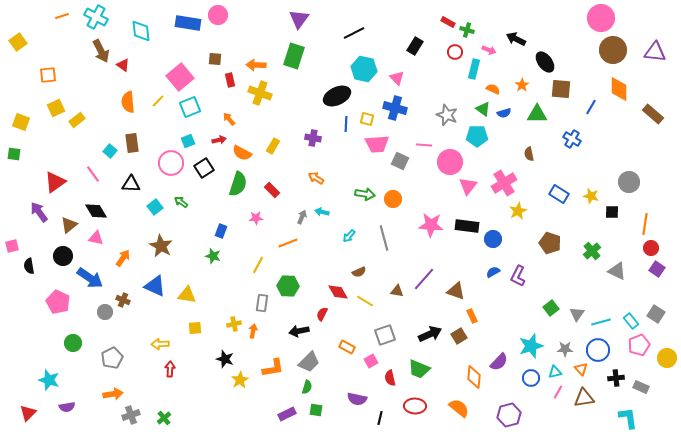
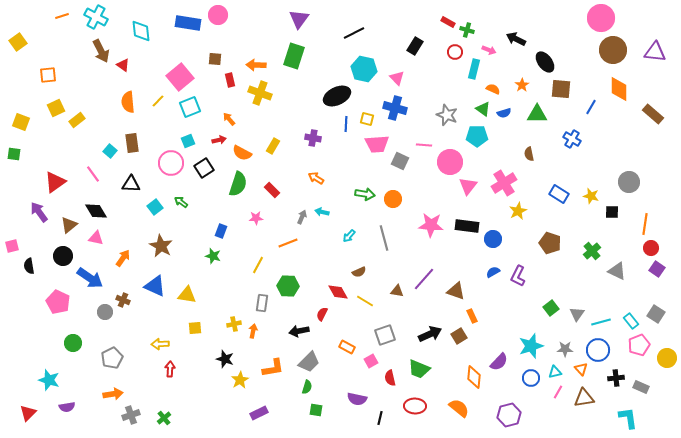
purple rectangle at (287, 414): moved 28 px left, 1 px up
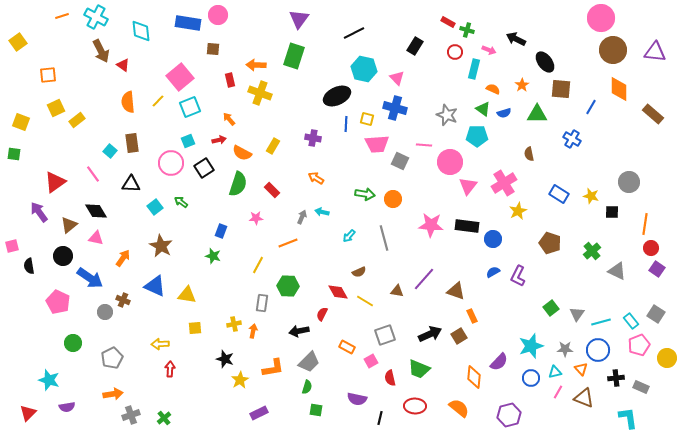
brown square at (215, 59): moved 2 px left, 10 px up
brown triangle at (584, 398): rotated 30 degrees clockwise
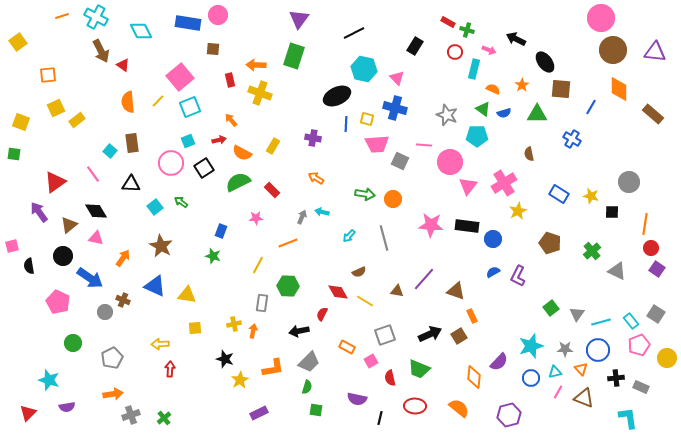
cyan diamond at (141, 31): rotated 20 degrees counterclockwise
orange arrow at (229, 119): moved 2 px right, 1 px down
green semicircle at (238, 184): moved 2 px up; rotated 135 degrees counterclockwise
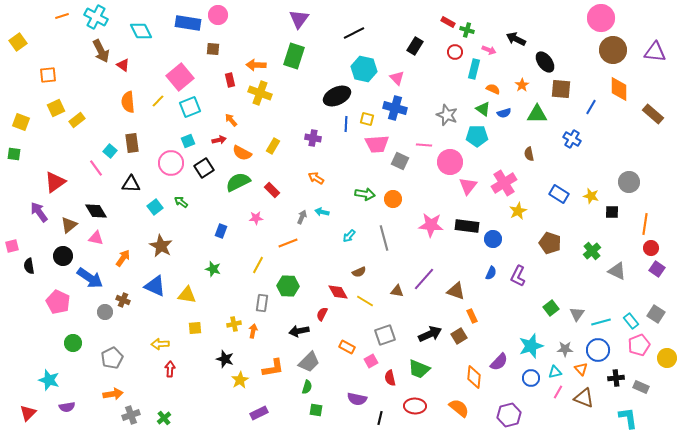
pink line at (93, 174): moved 3 px right, 6 px up
green star at (213, 256): moved 13 px down
blue semicircle at (493, 272): moved 2 px left, 1 px down; rotated 144 degrees clockwise
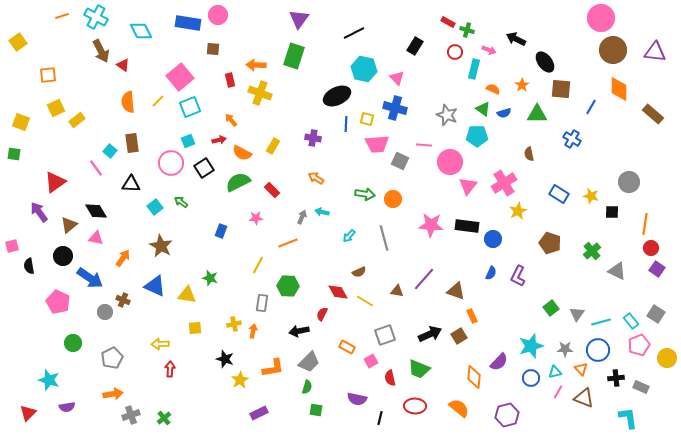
green star at (213, 269): moved 3 px left, 9 px down
purple hexagon at (509, 415): moved 2 px left
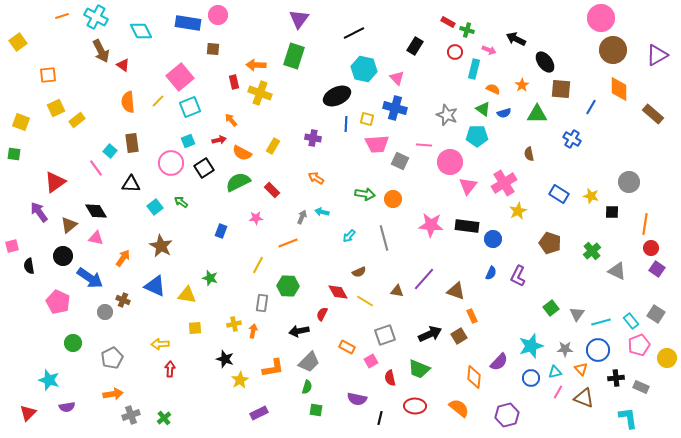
purple triangle at (655, 52): moved 2 px right, 3 px down; rotated 35 degrees counterclockwise
red rectangle at (230, 80): moved 4 px right, 2 px down
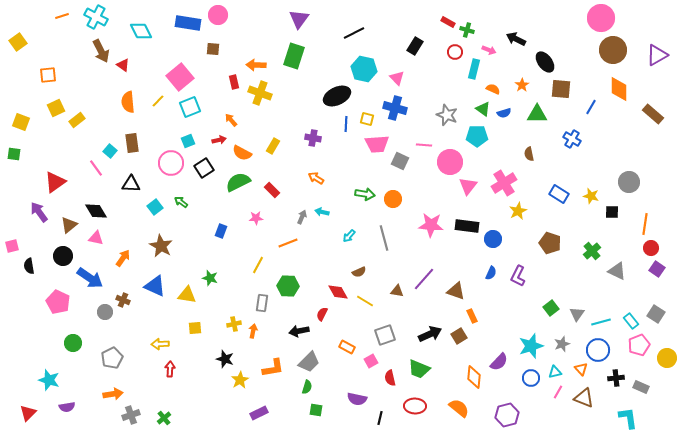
gray star at (565, 349): moved 3 px left, 5 px up; rotated 21 degrees counterclockwise
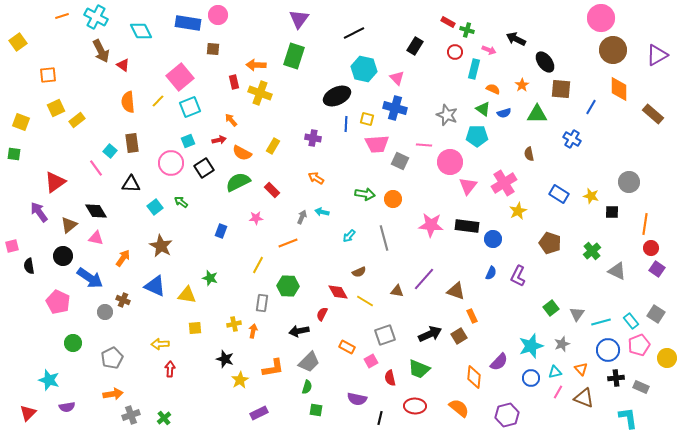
blue circle at (598, 350): moved 10 px right
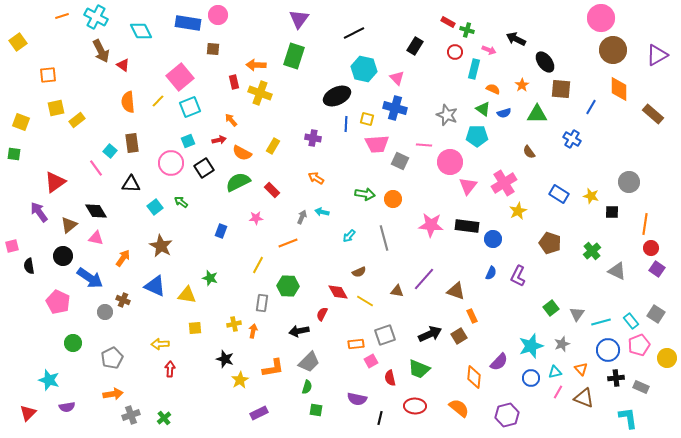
yellow square at (56, 108): rotated 12 degrees clockwise
brown semicircle at (529, 154): moved 2 px up; rotated 24 degrees counterclockwise
orange rectangle at (347, 347): moved 9 px right, 3 px up; rotated 35 degrees counterclockwise
